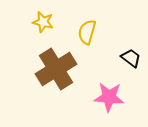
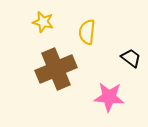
yellow semicircle: rotated 10 degrees counterclockwise
brown cross: rotated 9 degrees clockwise
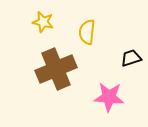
black trapezoid: rotated 55 degrees counterclockwise
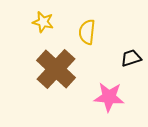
brown cross: rotated 24 degrees counterclockwise
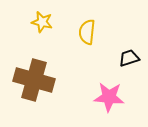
yellow star: moved 1 px left
black trapezoid: moved 2 px left
brown cross: moved 22 px left, 11 px down; rotated 27 degrees counterclockwise
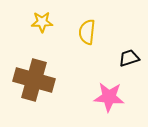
yellow star: rotated 15 degrees counterclockwise
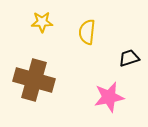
pink star: rotated 16 degrees counterclockwise
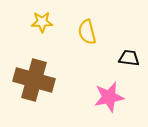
yellow semicircle: rotated 20 degrees counterclockwise
black trapezoid: rotated 25 degrees clockwise
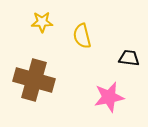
yellow semicircle: moved 5 px left, 4 px down
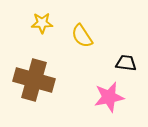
yellow star: moved 1 px down
yellow semicircle: rotated 20 degrees counterclockwise
black trapezoid: moved 3 px left, 5 px down
